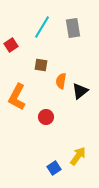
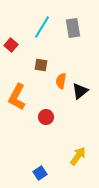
red square: rotated 16 degrees counterclockwise
blue square: moved 14 px left, 5 px down
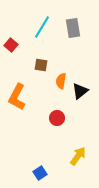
red circle: moved 11 px right, 1 px down
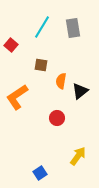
orange L-shape: rotated 28 degrees clockwise
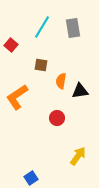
black triangle: rotated 30 degrees clockwise
blue square: moved 9 px left, 5 px down
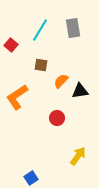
cyan line: moved 2 px left, 3 px down
orange semicircle: rotated 35 degrees clockwise
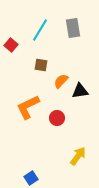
orange L-shape: moved 11 px right, 10 px down; rotated 8 degrees clockwise
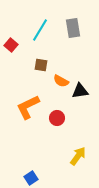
orange semicircle: rotated 105 degrees counterclockwise
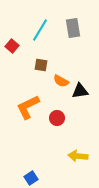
red square: moved 1 px right, 1 px down
yellow arrow: rotated 120 degrees counterclockwise
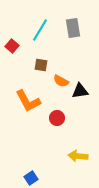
orange L-shape: moved 6 px up; rotated 92 degrees counterclockwise
